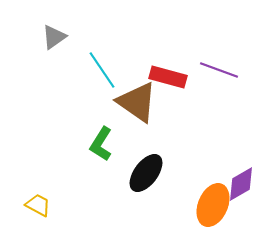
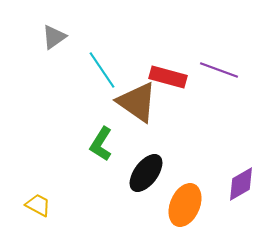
orange ellipse: moved 28 px left
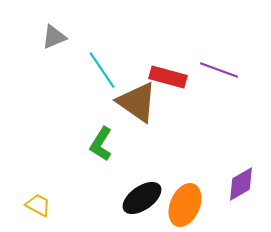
gray triangle: rotated 12 degrees clockwise
black ellipse: moved 4 px left, 25 px down; rotated 18 degrees clockwise
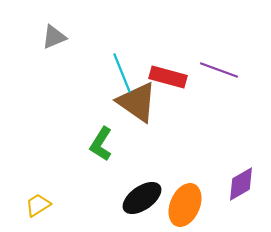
cyan line: moved 20 px right, 3 px down; rotated 12 degrees clockwise
yellow trapezoid: rotated 60 degrees counterclockwise
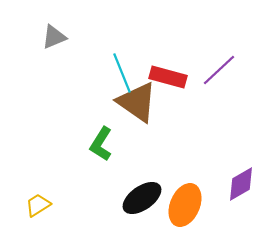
purple line: rotated 63 degrees counterclockwise
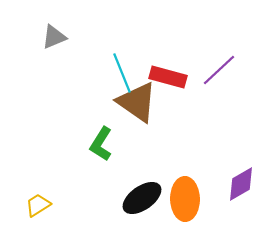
orange ellipse: moved 6 px up; rotated 24 degrees counterclockwise
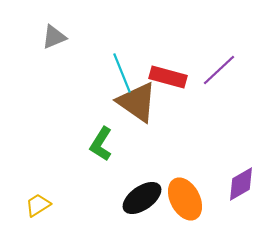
orange ellipse: rotated 27 degrees counterclockwise
